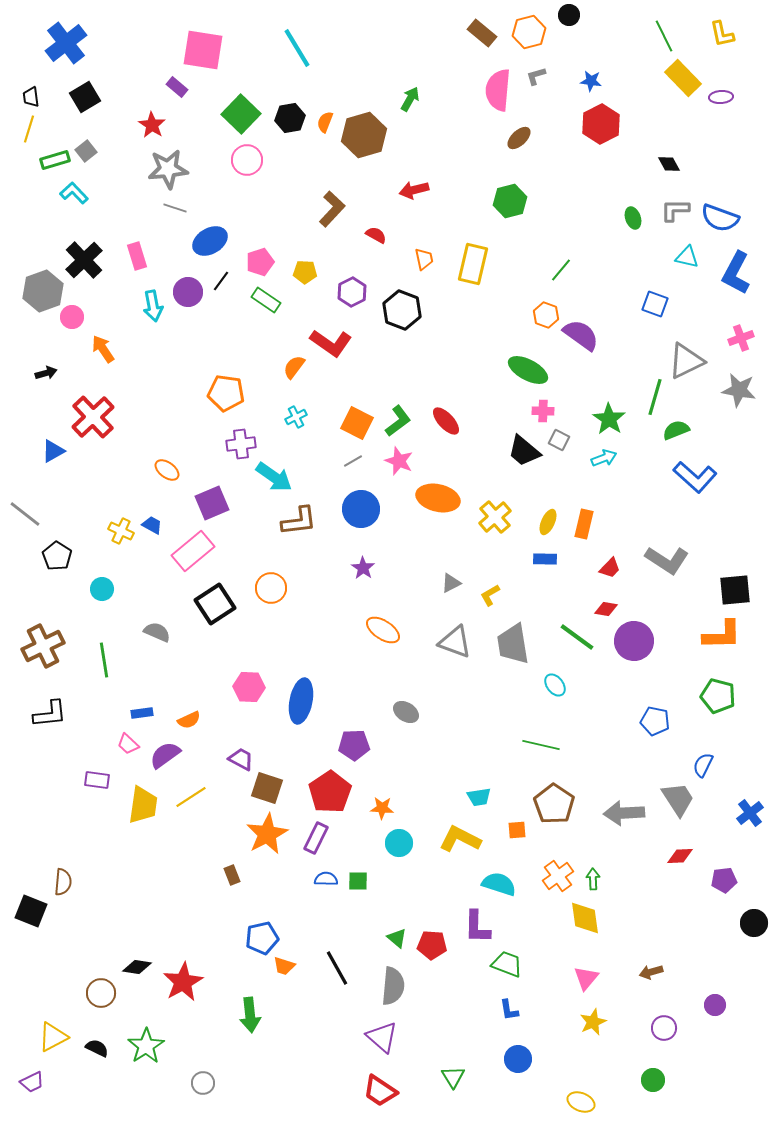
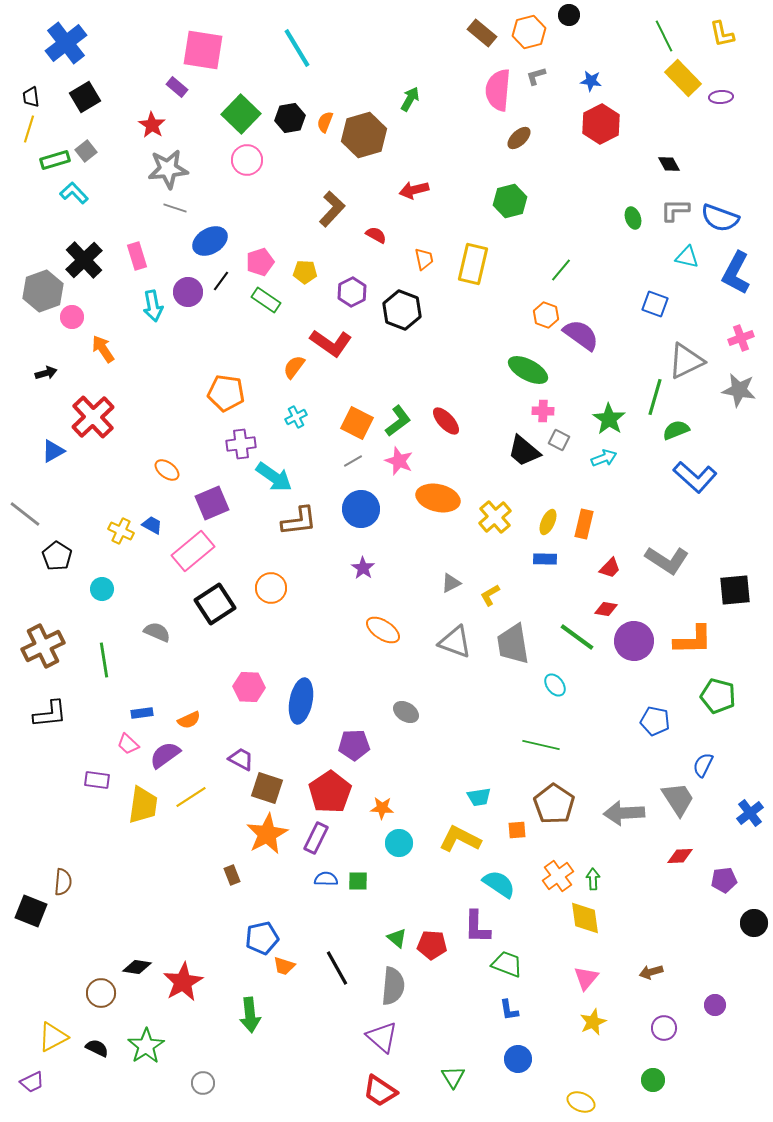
orange L-shape at (722, 635): moved 29 px left, 5 px down
cyan semicircle at (499, 884): rotated 16 degrees clockwise
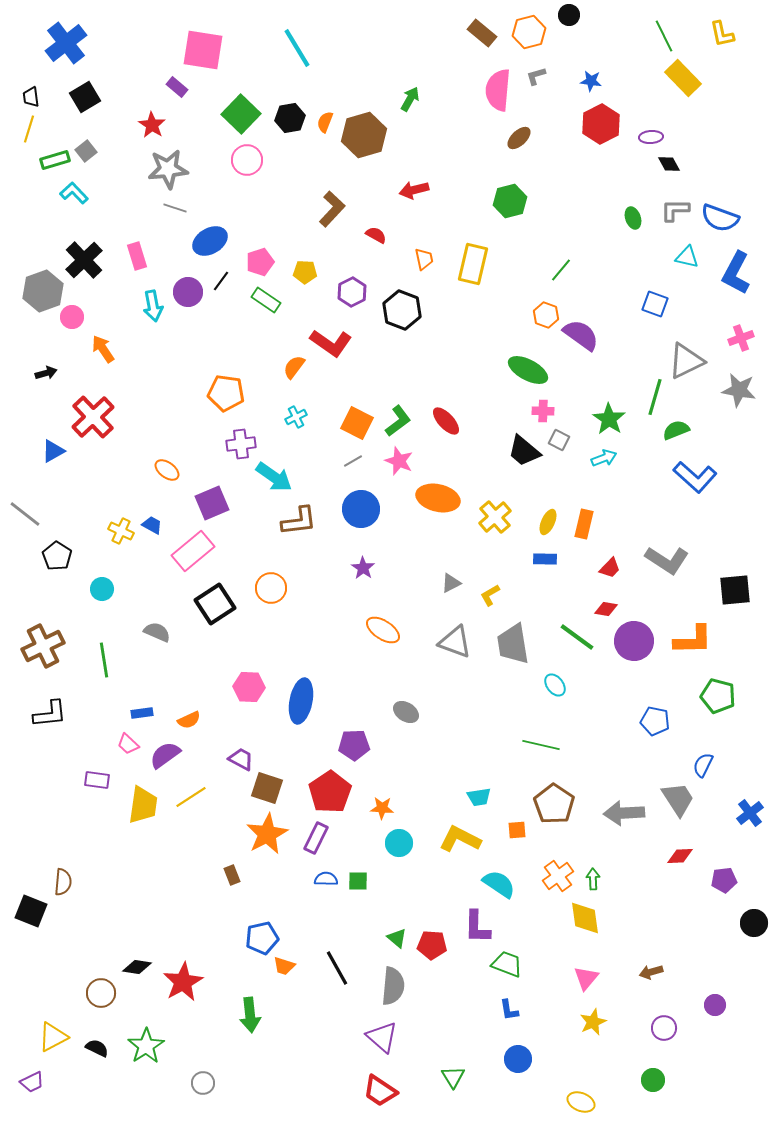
purple ellipse at (721, 97): moved 70 px left, 40 px down
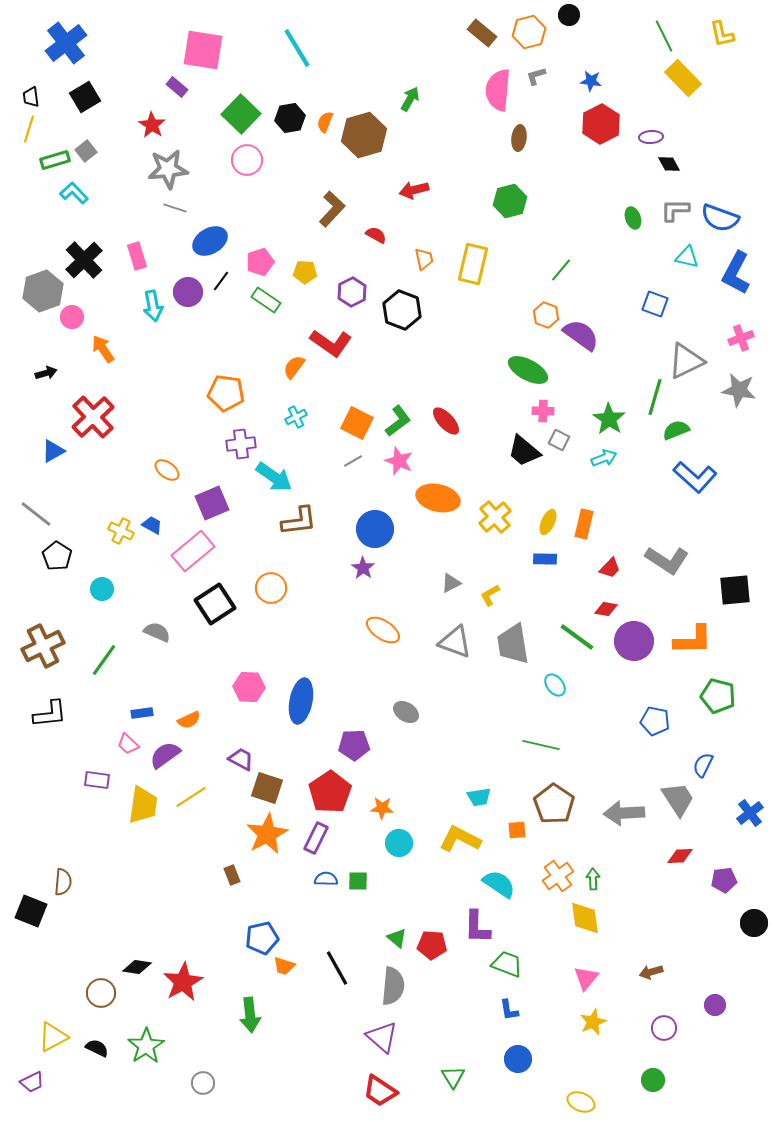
brown ellipse at (519, 138): rotated 40 degrees counterclockwise
blue circle at (361, 509): moved 14 px right, 20 px down
gray line at (25, 514): moved 11 px right
green line at (104, 660): rotated 44 degrees clockwise
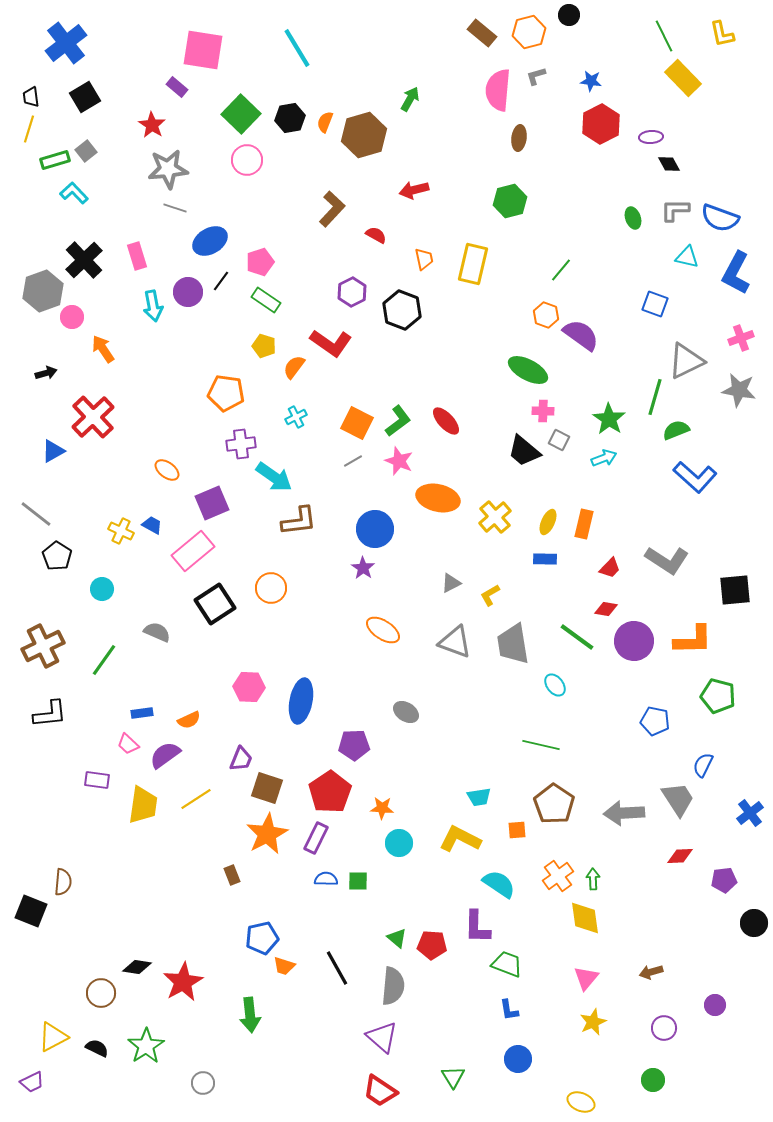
yellow pentagon at (305, 272): moved 41 px left, 74 px down; rotated 15 degrees clockwise
purple trapezoid at (241, 759): rotated 84 degrees clockwise
yellow line at (191, 797): moved 5 px right, 2 px down
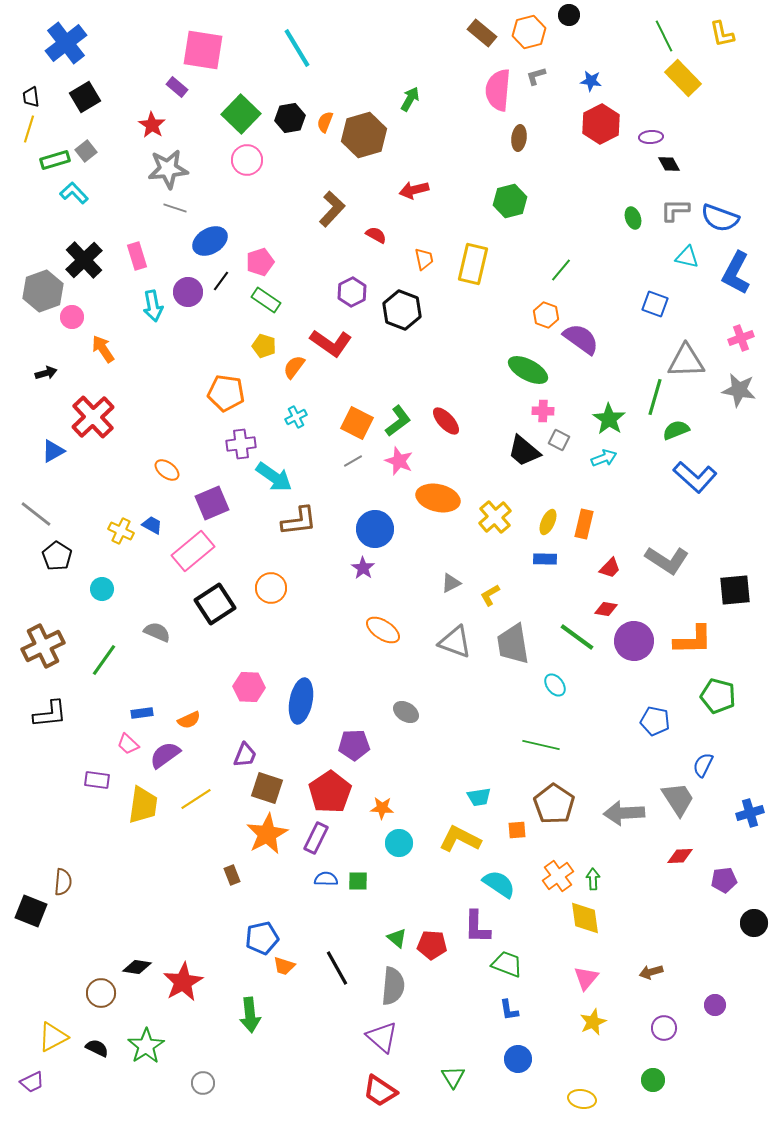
purple semicircle at (581, 335): moved 4 px down
gray triangle at (686, 361): rotated 24 degrees clockwise
purple trapezoid at (241, 759): moved 4 px right, 4 px up
blue cross at (750, 813): rotated 20 degrees clockwise
yellow ellipse at (581, 1102): moved 1 px right, 3 px up; rotated 12 degrees counterclockwise
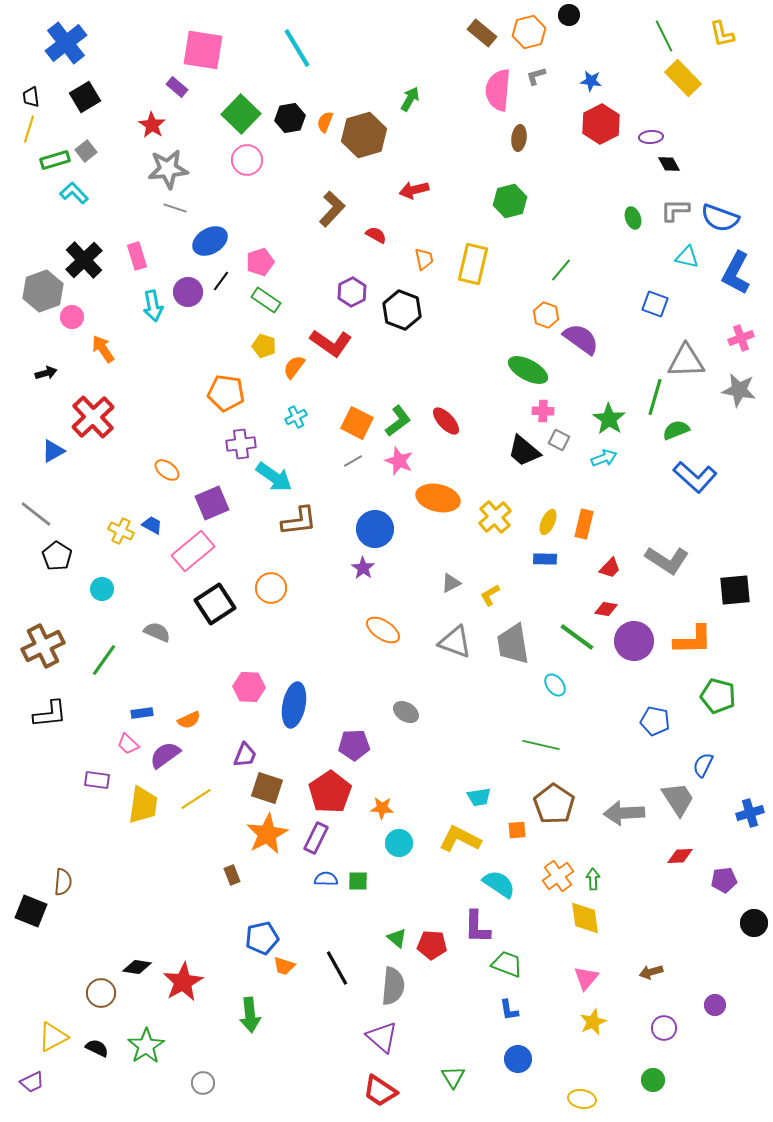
blue ellipse at (301, 701): moved 7 px left, 4 px down
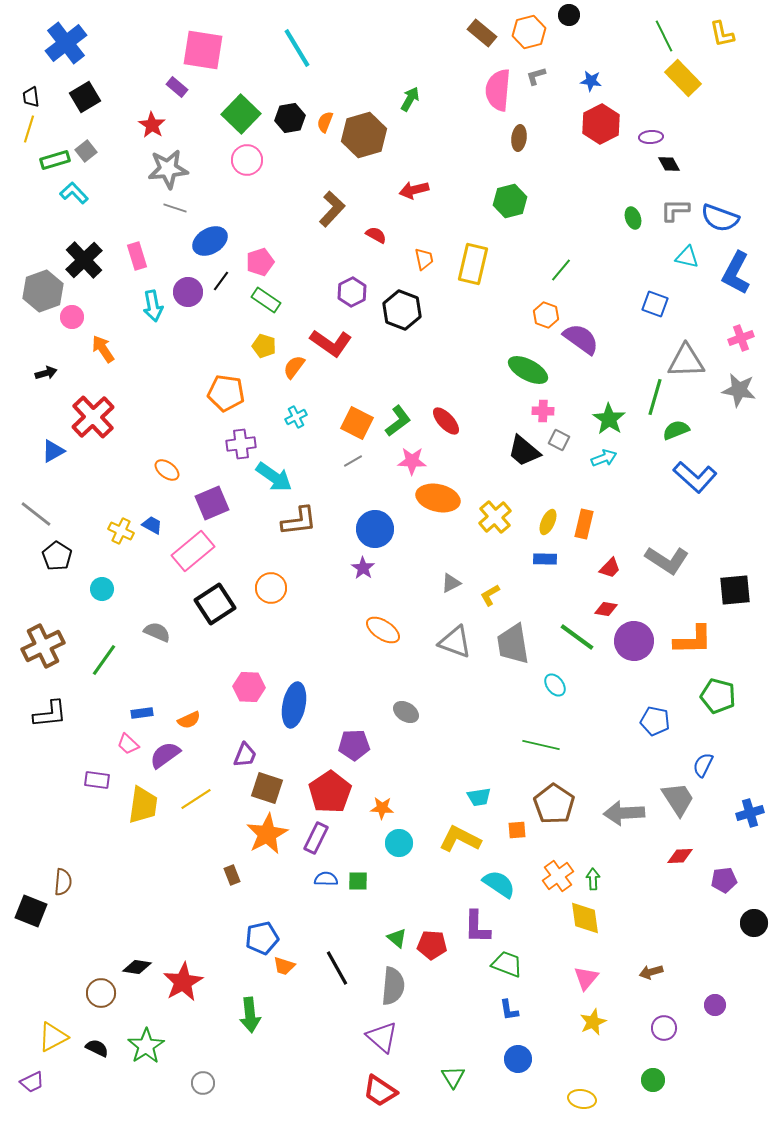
pink star at (399, 461): moved 13 px right; rotated 20 degrees counterclockwise
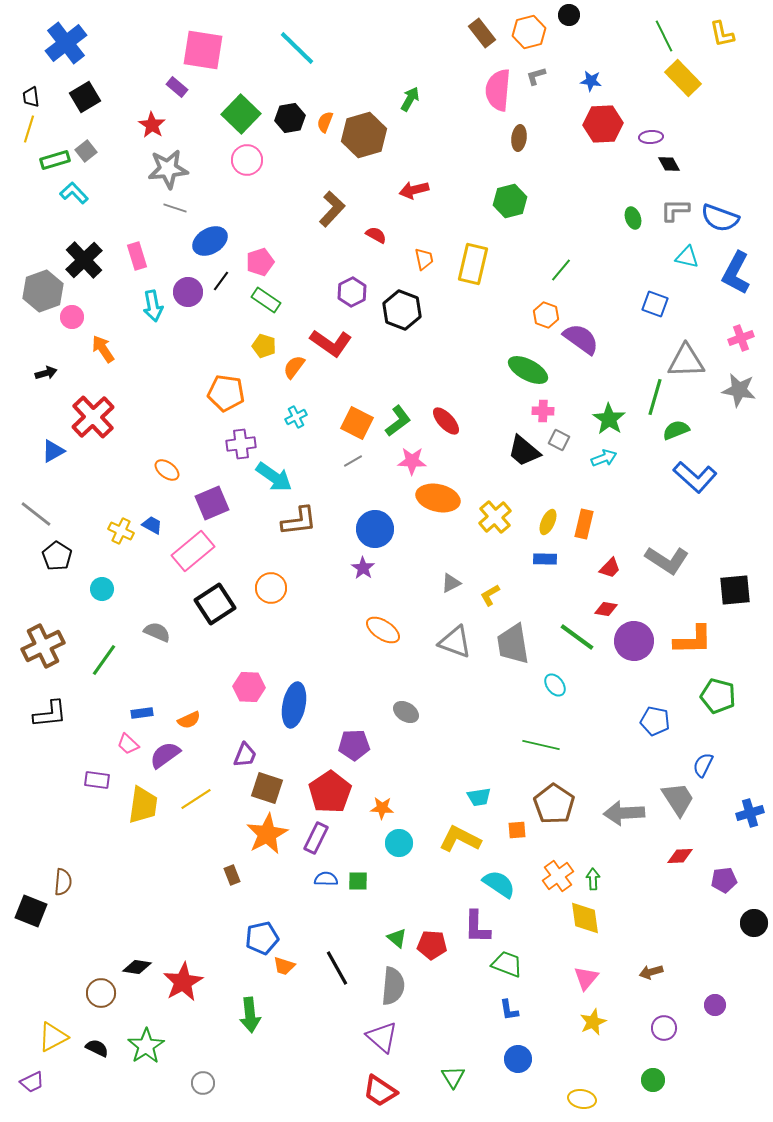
brown rectangle at (482, 33): rotated 12 degrees clockwise
cyan line at (297, 48): rotated 15 degrees counterclockwise
red hexagon at (601, 124): moved 2 px right; rotated 24 degrees clockwise
